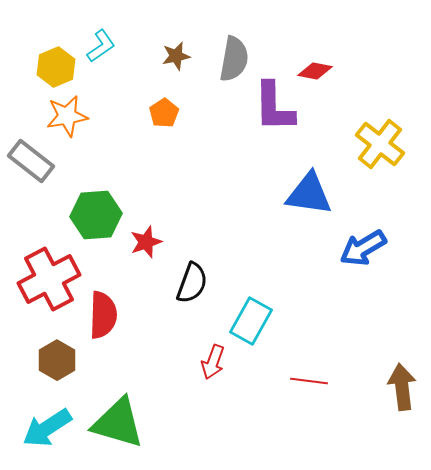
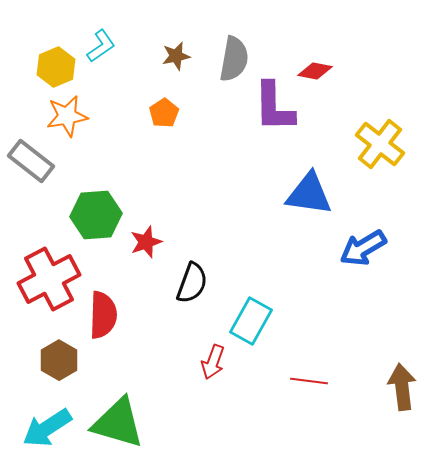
brown hexagon: moved 2 px right
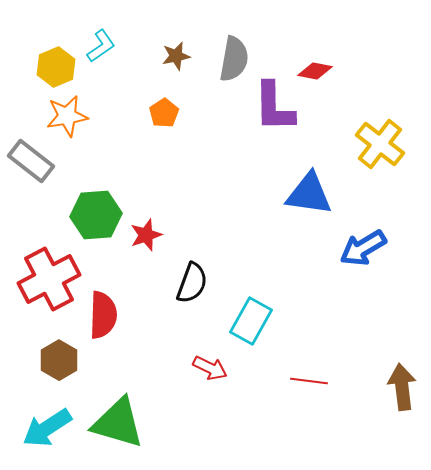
red star: moved 7 px up
red arrow: moved 3 px left, 6 px down; rotated 84 degrees counterclockwise
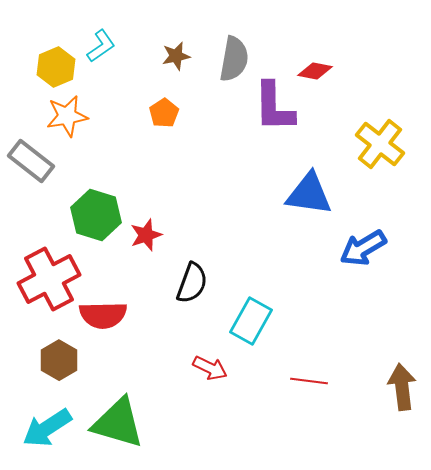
green hexagon: rotated 21 degrees clockwise
red semicircle: rotated 87 degrees clockwise
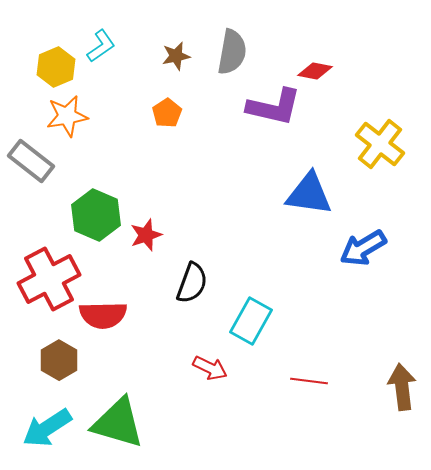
gray semicircle: moved 2 px left, 7 px up
purple L-shape: rotated 76 degrees counterclockwise
orange pentagon: moved 3 px right
green hexagon: rotated 6 degrees clockwise
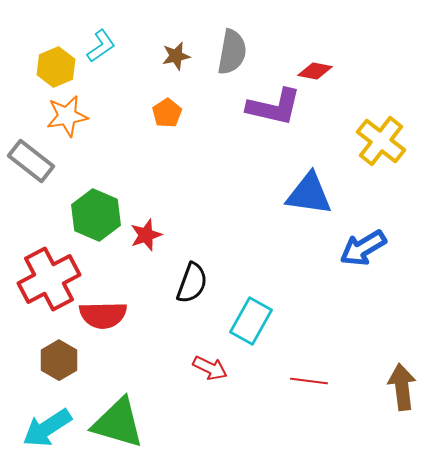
yellow cross: moved 1 px right, 3 px up
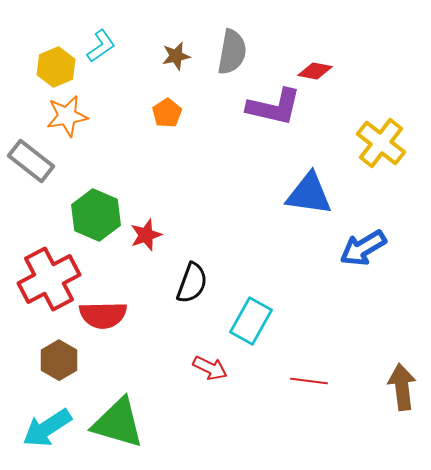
yellow cross: moved 2 px down
